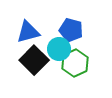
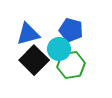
blue triangle: moved 2 px down
green hexagon: moved 4 px left, 2 px down; rotated 16 degrees clockwise
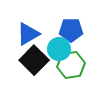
blue pentagon: rotated 15 degrees counterclockwise
blue triangle: rotated 15 degrees counterclockwise
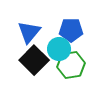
blue triangle: moved 1 px right, 2 px up; rotated 20 degrees counterclockwise
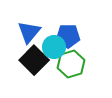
blue pentagon: moved 3 px left, 6 px down
cyan circle: moved 5 px left, 2 px up
green hexagon: moved 1 px up; rotated 8 degrees counterclockwise
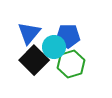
blue triangle: moved 1 px down
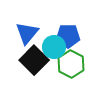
blue triangle: moved 2 px left
green hexagon: rotated 16 degrees counterclockwise
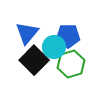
green hexagon: rotated 16 degrees clockwise
